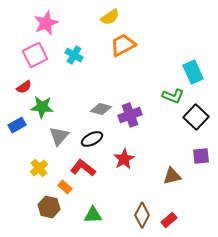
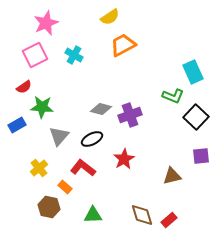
brown diamond: rotated 45 degrees counterclockwise
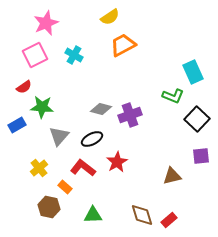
black square: moved 1 px right, 2 px down
red star: moved 7 px left, 3 px down
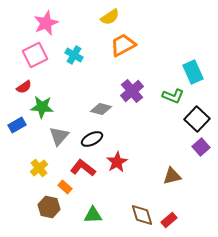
purple cross: moved 2 px right, 24 px up; rotated 20 degrees counterclockwise
purple square: moved 9 px up; rotated 36 degrees counterclockwise
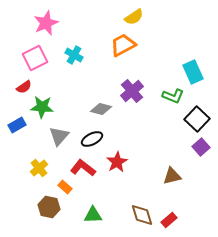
yellow semicircle: moved 24 px right
pink square: moved 3 px down
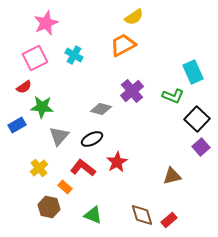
green triangle: rotated 24 degrees clockwise
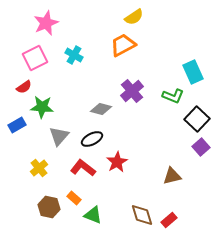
orange rectangle: moved 9 px right, 11 px down
